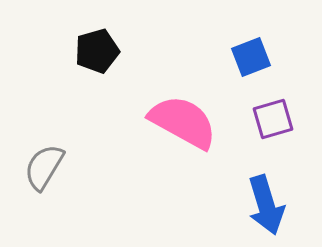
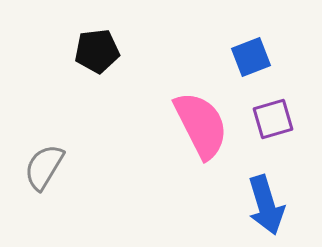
black pentagon: rotated 9 degrees clockwise
pink semicircle: moved 18 px right, 3 px down; rotated 34 degrees clockwise
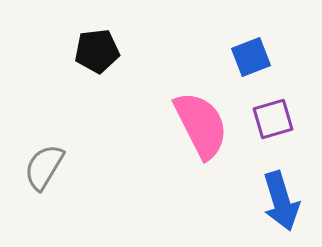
blue arrow: moved 15 px right, 4 px up
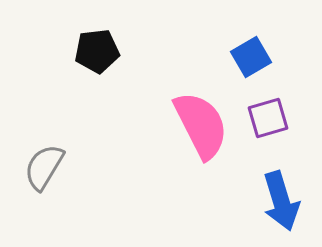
blue square: rotated 9 degrees counterclockwise
purple square: moved 5 px left, 1 px up
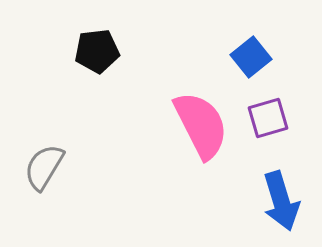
blue square: rotated 9 degrees counterclockwise
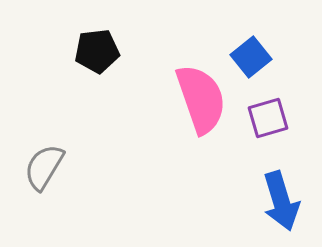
pink semicircle: moved 26 px up; rotated 8 degrees clockwise
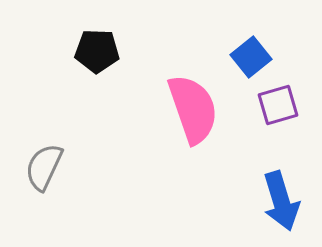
black pentagon: rotated 9 degrees clockwise
pink semicircle: moved 8 px left, 10 px down
purple square: moved 10 px right, 13 px up
gray semicircle: rotated 6 degrees counterclockwise
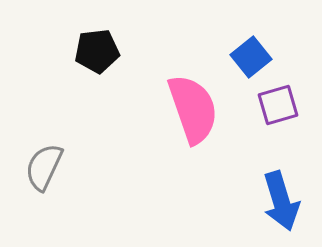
black pentagon: rotated 9 degrees counterclockwise
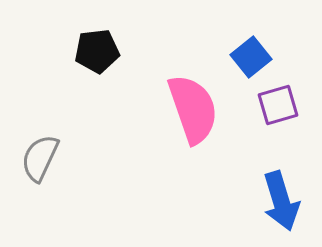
gray semicircle: moved 4 px left, 9 px up
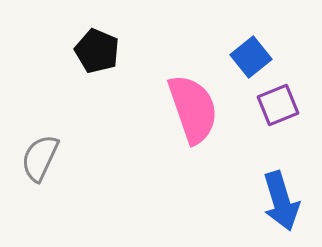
black pentagon: rotated 30 degrees clockwise
purple square: rotated 6 degrees counterclockwise
